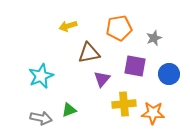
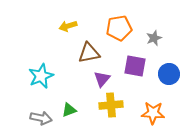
yellow cross: moved 13 px left, 1 px down
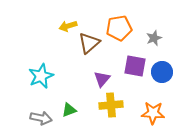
brown triangle: moved 10 px up; rotated 30 degrees counterclockwise
blue circle: moved 7 px left, 2 px up
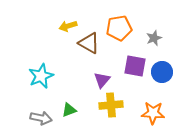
brown triangle: rotated 50 degrees counterclockwise
purple triangle: moved 1 px down
